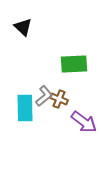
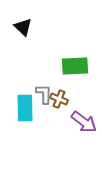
green rectangle: moved 1 px right, 2 px down
gray L-shape: moved 2 px up; rotated 50 degrees counterclockwise
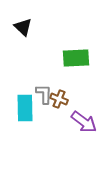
green rectangle: moved 1 px right, 8 px up
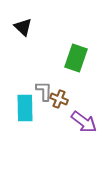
green rectangle: rotated 68 degrees counterclockwise
gray L-shape: moved 3 px up
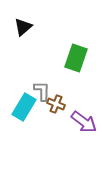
black triangle: rotated 36 degrees clockwise
gray L-shape: moved 2 px left
brown cross: moved 3 px left, 5 px down
cyan rectangle: moved 1 px left, 1 px up; rotated 32 degrees clockwise
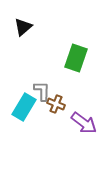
purple arrow: moved 1 px down
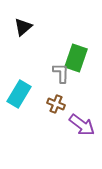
gray L-shape: moved 19 px right, 18 px up
cyan rectangle: moved 5 px left, 13 px up
purple arrow: moved 2 px left, 2 px down
